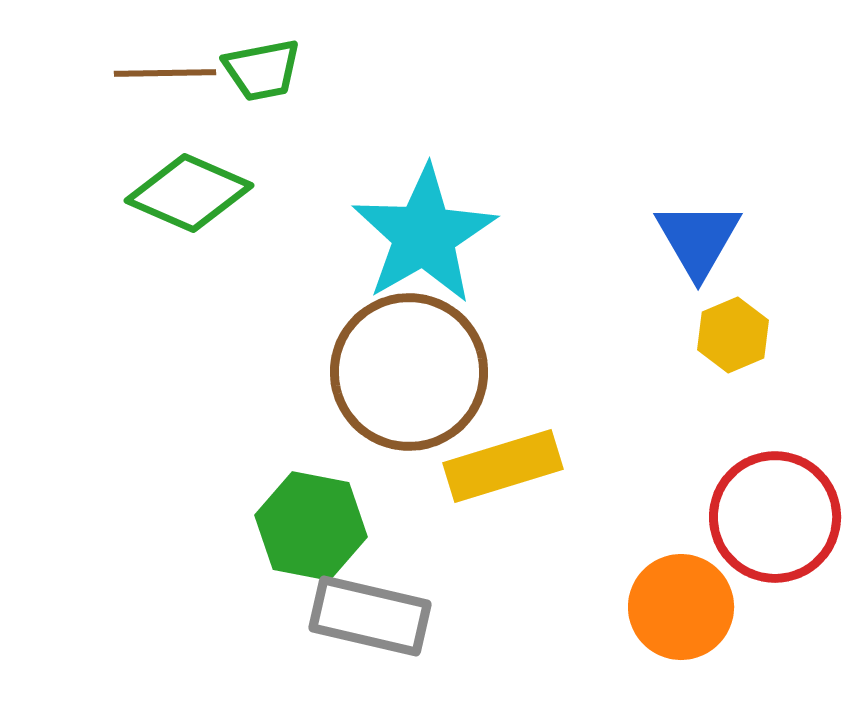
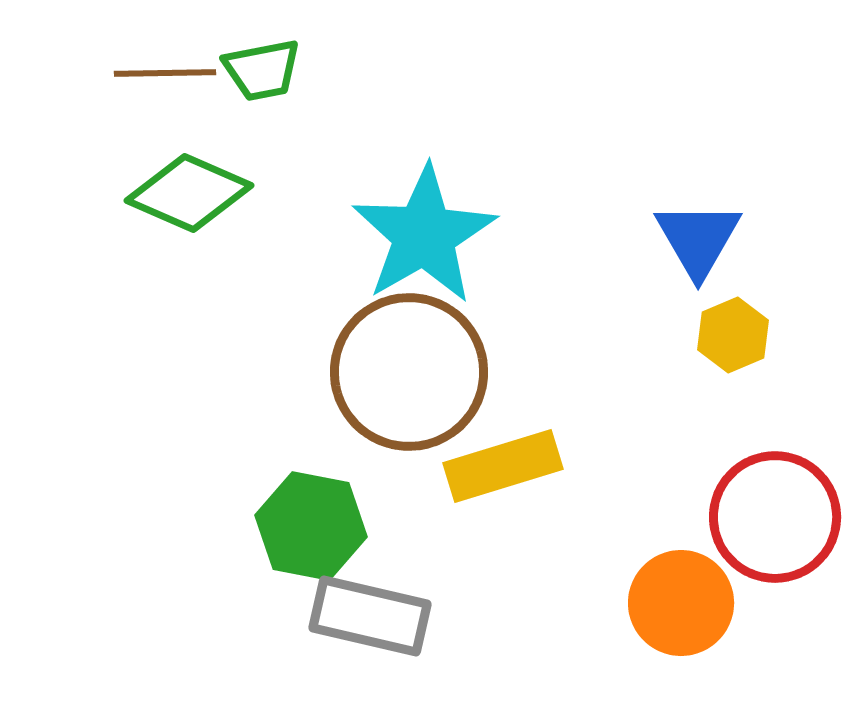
orange circle: moved 4 px up
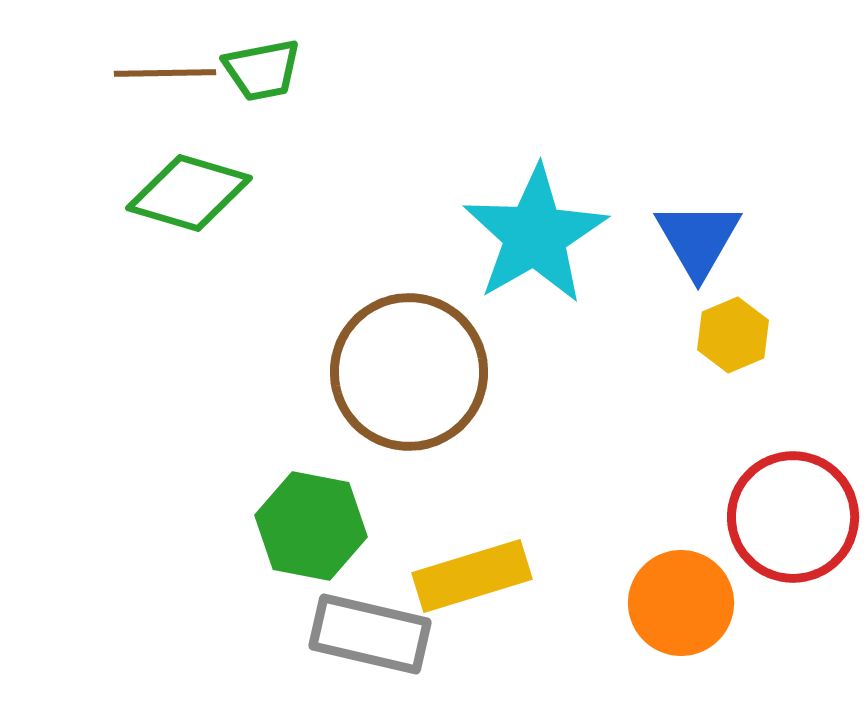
green diamond: rotated 7 degrees counterclockwise
cyan star: moved 111 px right
yellow rectangle: moved 31 px left, 110 px down
red circle: moved 18 px right
gray rectangle: moved 18 px down
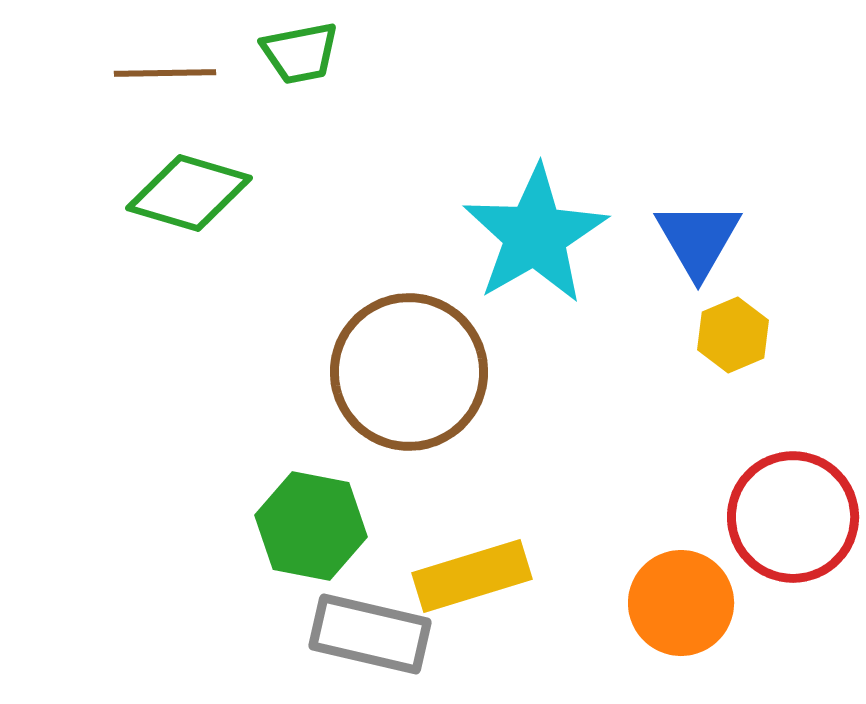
green trapezoid: moved 38 px right, 17 px up
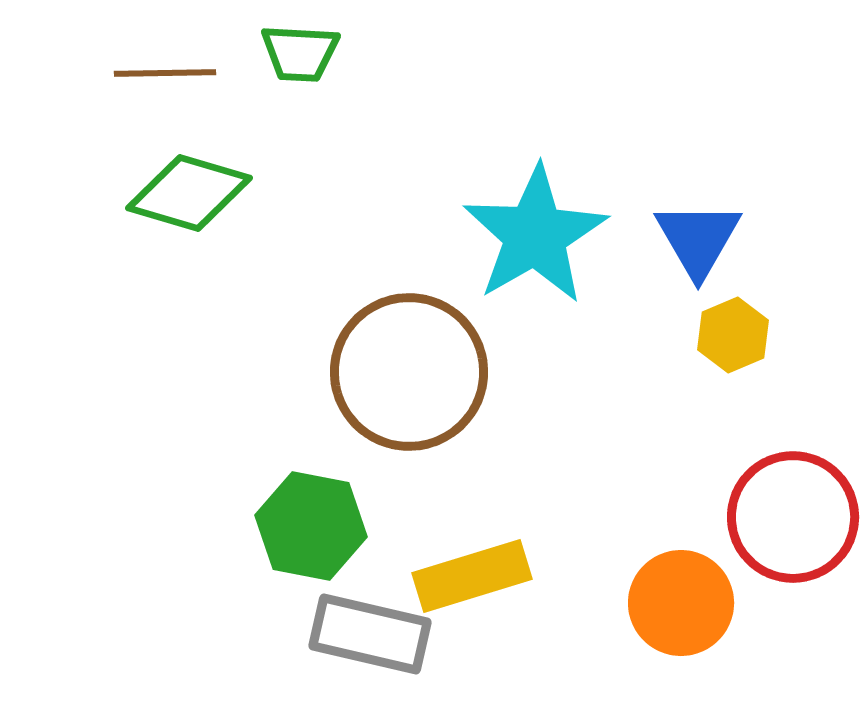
green trapezoid: rotated 14 degrees clockwise
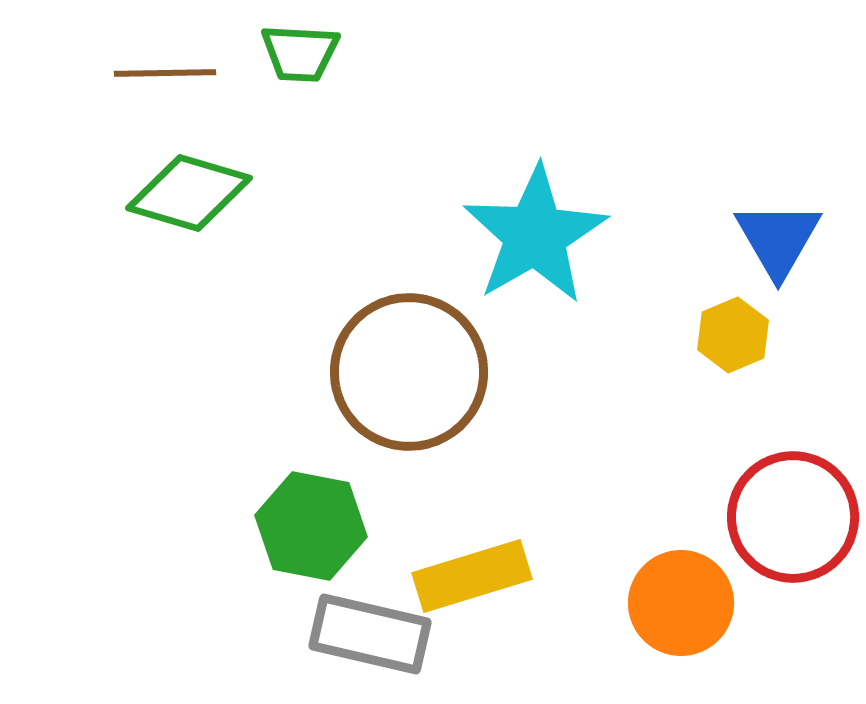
blue triangle: moved 80 px right
